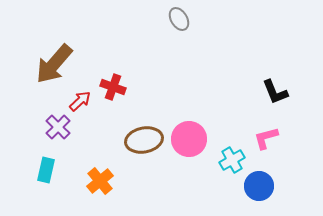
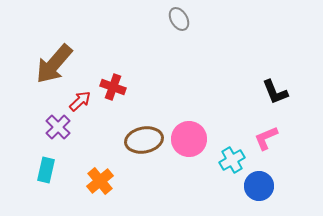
pink L-shape: rotated 8 degrees counterclockwise
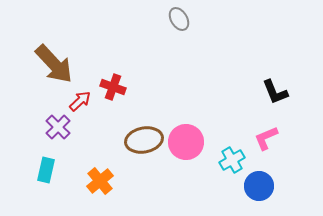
brown arrow: rotated 84 degrees counterclockwise
pink circle: moved 3 px left, 3 px down
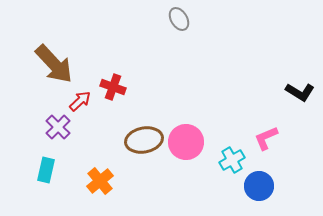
black L-shape: moved 25 px right; rotated 36 degrees counterclockwise
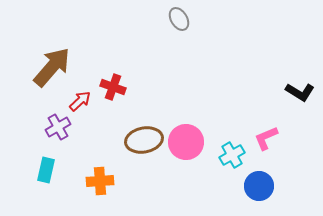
brown arrow: moved 2 px left, 3 px down; rotated 96 degrees counterclockwise
purple cross: rotated 15 degrees clockwise
cyan cross: moved 5 px up
orange cross: rotated 36 degrees clockwise
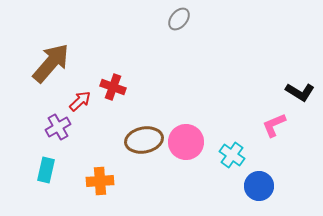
gray ellipse: rotated 70 degrees clockwise
brown arrow: moved 1 px left, 4 px up
pink L-shape: moved 8 px right, 13 px up
cyan cross: rotated 25 degrees counterclockwise
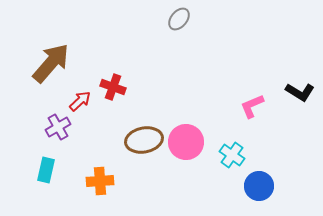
pink L-shape: moved 22 px left, 19 px up
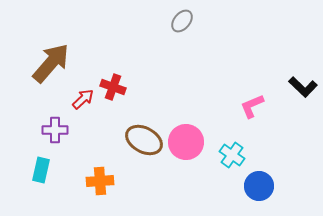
gray ellipse: moved 3 px right, 2 px down
black L-shape: moved 3 px right, 5 px up; rotated 12 degrees clockwise
red arrow: moved 3 px right, 2 px up
purple cross: moved 3 px left, 3 px down; rotated 30 degrees clockwise
brown ellipse: rotated 39 degrees clockwise
cyan rectangle: moved 5 px left
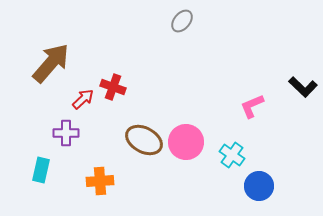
purple cross: moved 11 px right, 3 px down
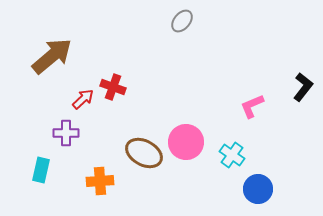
brown arrow: moved 1 px right, 7 px up; rotated 9 degrees clockwise
black L-shape: rotated 96 degrees counterclockwise
brown ellipse: moved 13 px down
blue circle: moved 1 px left, 3 px down
